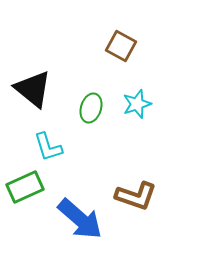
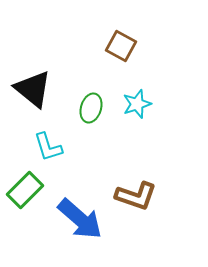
green rectangle: moved 3 px down; rotated 21 degrees counterclockwise
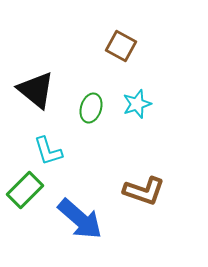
black triangle: moved 3 px right, 1 px down
cyan L-shape: moved 4 px down
brown L-shape: moved 8 px right, 5 px up
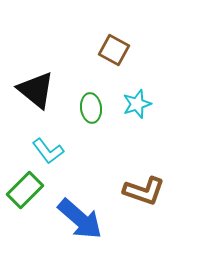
brown square: moved 7 px left, 4 px down
green ellipse: rotated 24 degrees counterclockwise
cyan L-shape: rotated 20 degrees counterclockwise
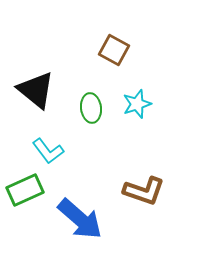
green rectangle: rotated 21 degrees clockwise
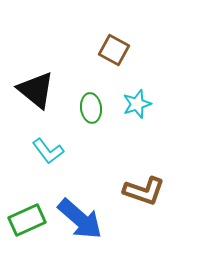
green rectangle: moved 2 px right, 30 px down
